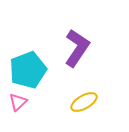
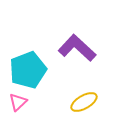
purple L-shape: rotated 81 degrees counterclockwise
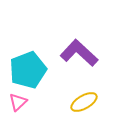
purple L-shape: moved 2 px right, 5 px down
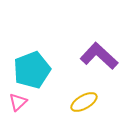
purple L-shape: moved 20 px right, 3 px down
cyan pentagon: moved 4 px right
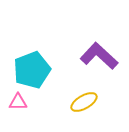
pink triangle: rotated 42 degrees clockwise
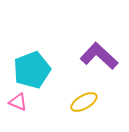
pink triangle: rotated 24 degrees clockwise
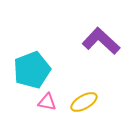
purple L-shape: moved 2 px right, 15 px up
pink triangle: moved 29 px right; rotated 12 degrees counterclockwise
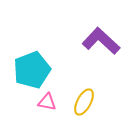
yellow ellipse: rotated 32 degrees counterclockwise
